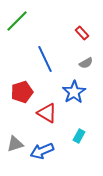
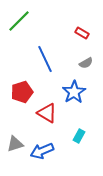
green line: moved 2 px right
red rectangle: rotated 16 degrees counterclockwise
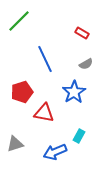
gray semicircle: moved 1 px down
red triangle: moved 3 px left; rotated 20 degrees counterclockwise
blue arrow: moved 13 px right, 1 px down
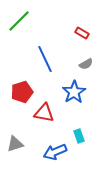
cyan rectangle: rotated 48 degrees counterclockwise
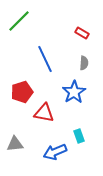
gray semicircle: moved 2 px left, 1 px up; rotated 56 degrees counterclockwise
gray triangle: rotated 12 degrees clockwise
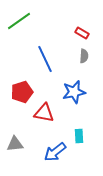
green line: rotated 10 degrees clockwise
gray semicircle: moved 7 px up
blue star: rotated 20 degrees clockwise
cyan rectangle: rotated 16 degrees clockwise
blue arrow: rotated 15 degrees counterclockwise
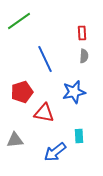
red rectangle: rotated 56 degrees clockwise
gray triangle: moved 4 px up
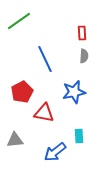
red pentagon: rotated 10 degrees counterclockwise
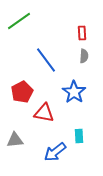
blue line: moved 1 px right, 1 px down; rotated 12 degrees counterclockwise
blue star: rotated 25 degrees counterclockwise
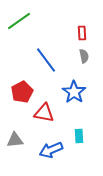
gray semicircle: rotated 16 degrees counterclockwise
blue arrow: moved 4 px left, 2 px up; rotated 15 degrees clockwise
